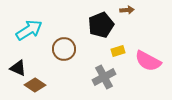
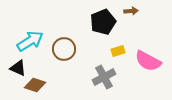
brown arrow: moved 4 px right, 1 px down
black pentagon: moved 2 px right, 3 px up
cyan arrow: moved 1 px right, 11 px down
brown diamond: rotated 15 degrees counterclockwise
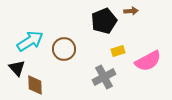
black pentagon: moved 1 px right, 1 px up
pink semicircle: rotated 56 degrees counterclockwise
black triangle: moved 1 px left; rotated 24 degrees clockwise
brown diamond: rotated 70 degrees clockwise
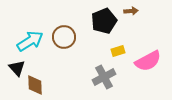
brown circle: moved 12 px up
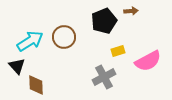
black triangle: moved 2 px up
brown diamond: moved 1 px right
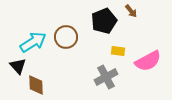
brown arrow: rotated 56 degrees clockwise
brown circle: moved 2 px right
cyan arrow: moved 3 px right, 1 px down
yellow rectangle: rotated 24 degrees clockwise
black triangle: moved 1 px right
gray cross: moved 2 px right
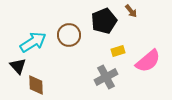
brown circle: moved 3 px right, 2 px up
yellow rectangle: rotated 24 degrees counterclockwise
pink semicircle: rotated 12 degrees counterclockwise
